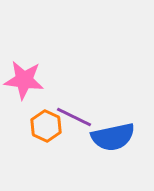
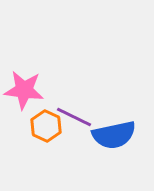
pink star: moved 10 px down
blue semicircle: moved 1 px right, 2 px up
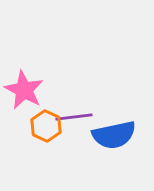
pink star: rotated 21 degrees clockwise
purple line: rotated 33 degrees counterclockwise
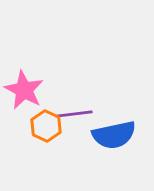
purple line: moved 3 px up
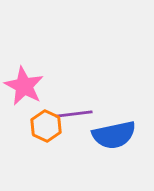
pink star: moved 4 px up
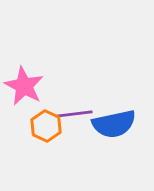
blue semicircle: moved 11 px up
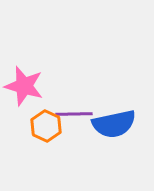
pink star: rotated 12 degrees counterclockwise
purple line: rotated 6 degrees clockwise
